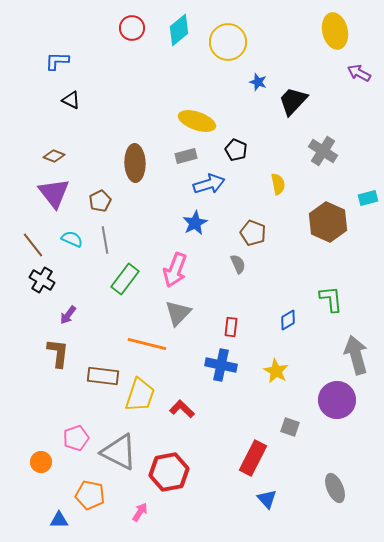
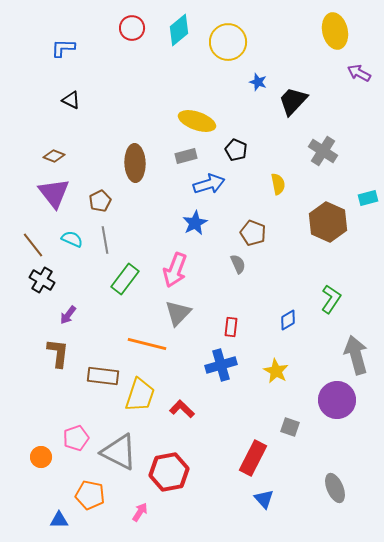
blue L-shape at (57, 61): moved 6 px right, 13 px up
green L-shape at (331, 299): rotated 40 degrees clockwise
blue cross at (221, 365): rotated 28 degrees counterclockwise
orange circle at (41, 462): moved 5 px up
blue triangle at (267, 499): moved 3 px left
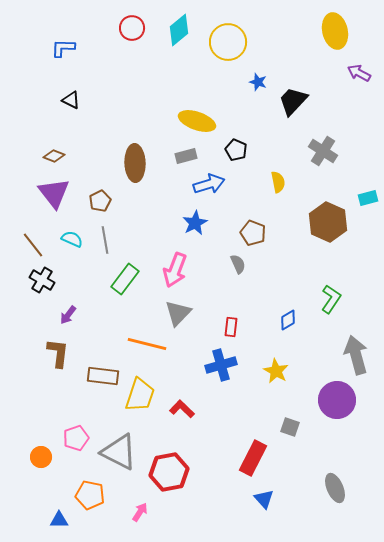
yellow semicircle at (278, 184): moved 2 px up
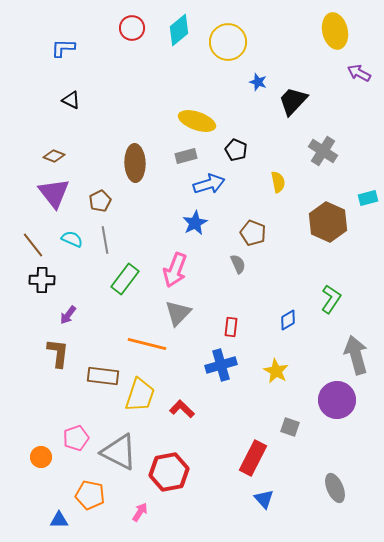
black cross at (42, 280): rotated 30 degrees counterclockwise
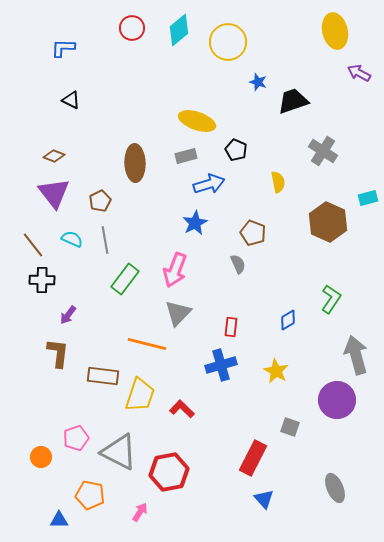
black trapezoid at (293, 101): rotated 28 degrees clockwise
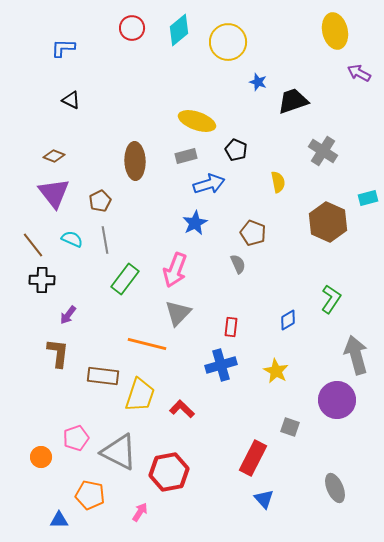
brown ellipse at (135, 163): moved 2 px up
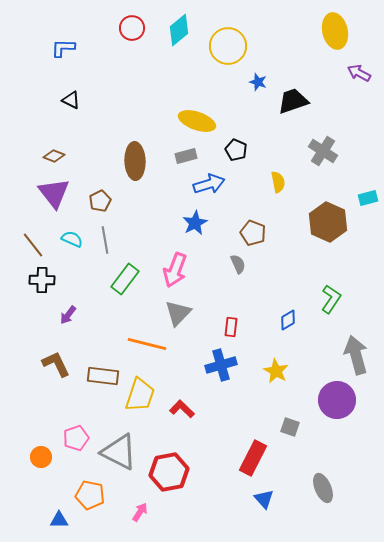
yellow circle at (228, 42): moved 4 px down
brown L-shape at (58, 353): moved 2 px left, 11 px down; rotated 32 degrees counterclockwise
gray ellipse at (335, 488): moved 12 px left
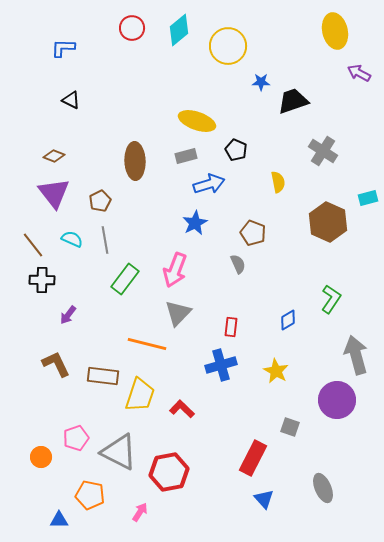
blue star at (258, 82): moved 3 px right; rotated 18 degrees counterclockwise
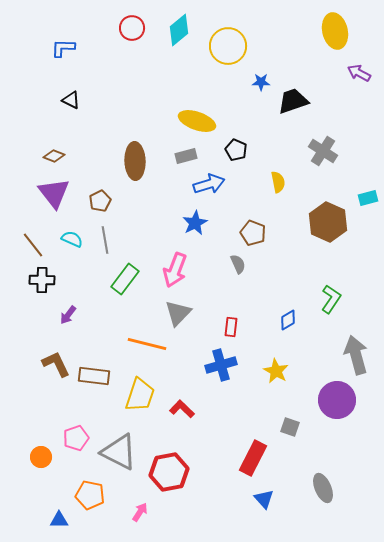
brown rectangle at (103, 376): moved 9 px left
